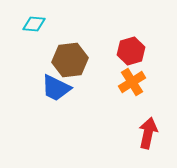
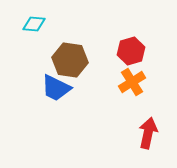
brown hexagon: rotated 16 degrees clockwise
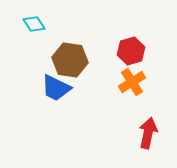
cyan diamond: rotated 50 degrees clockwise
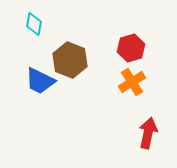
cyan diamond: rotated 45 degrees clockwise
red hexagon: moved 3 px up
brown hexagon: rotated 12 degrees clockwise
blue trapezoid: moved 16 px left, 7 px up
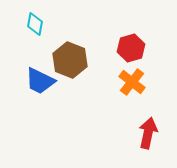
cyan diamond: moved 1 px right
orange cross: rotated 20 degrees counterclockwise
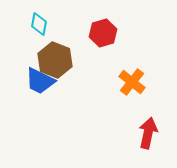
cyan diamond: moved 4 px right
red hexagon: moved 28 px left, 15 px up
brown hexagon: moved 15 px left
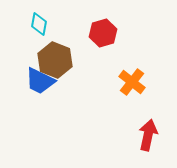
red arrow: moved 2 px down
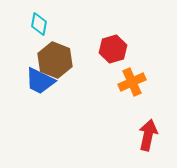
red hexagon: moved 10 px right, 16 px down
orange cross: rotated 28 degrees clockwise
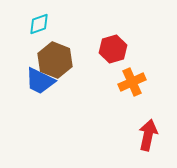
cyan diamond: rotated 60 degrees clockwise
